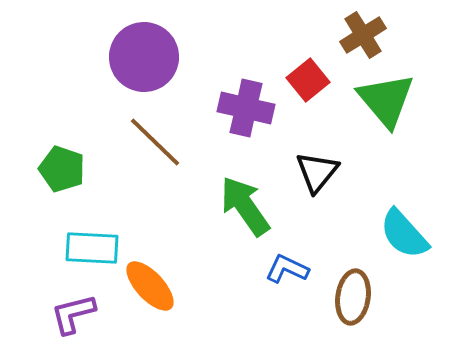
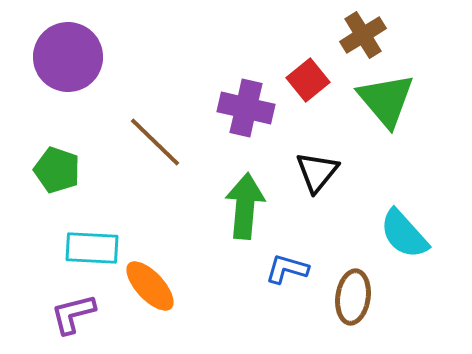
purple circle: moved 76 px left
green pentagon: moved 5 px left, 1 px down
green arrow: rotated 40 degrees clockwise
blue L-shape: rotated 9 degrees counterclockwise
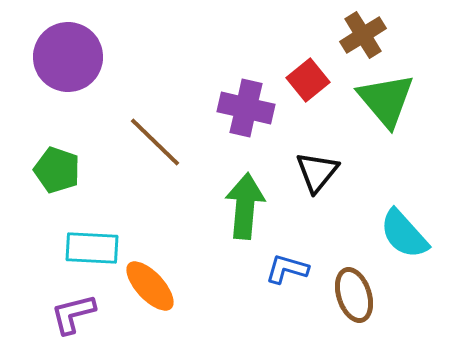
brown ellipse: moved 1 px right, 2 px up; rotated 26 degrees counterclockwise
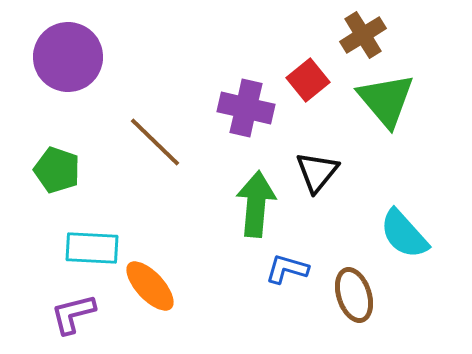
green arrow: moved 11 px right, 2 px up
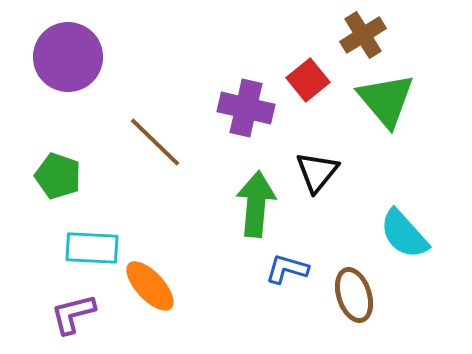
green pentagon: moved 1 px right, 6 px down
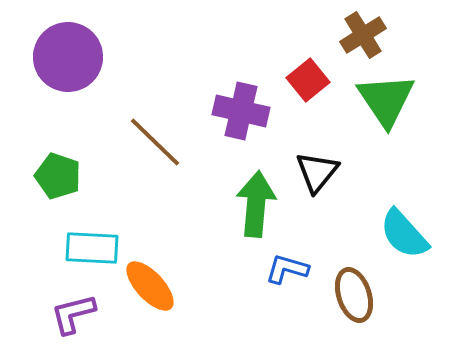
green triangle: rotated 6 degrees clockwise
purple cross: moved 5 px left, 3 px down
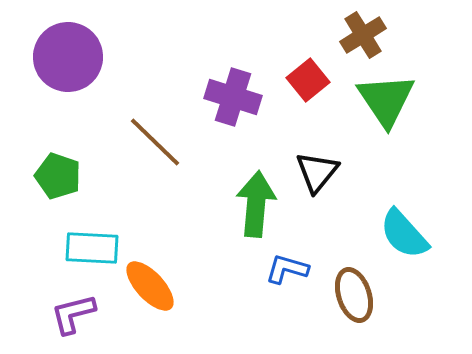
purple cross: moved 8 px left, 14 px up; rotated 4 degrees clockwise
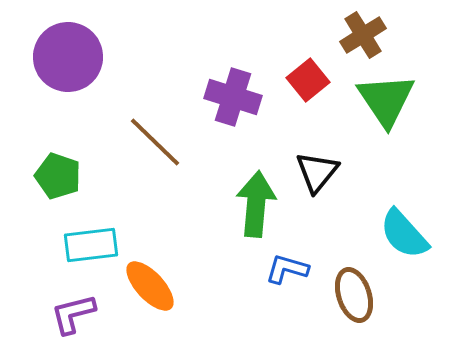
cyan rectangle: moved 1 px left, 3 px up; rotated 10 degrees counterclockwise
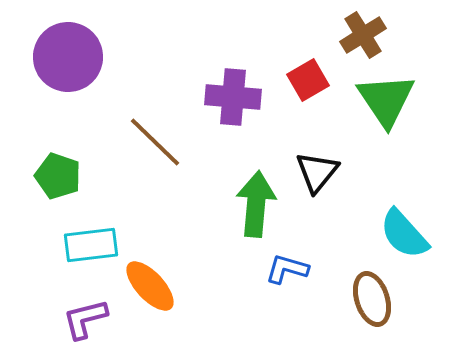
red square: rotated 9 degrees clockwise
purple cross: rotated 12 degrees counterclockwise
brown ellipse: moved 18 px right, 4 px down
purple L-shape: moved 12 px right, 5 px down
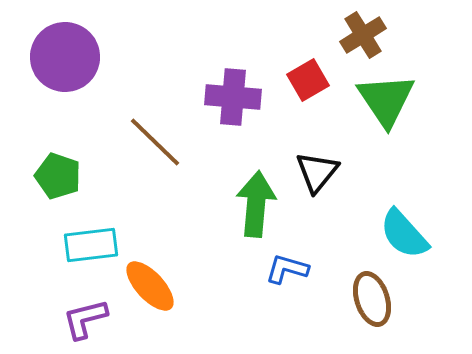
purple circle: moved 3 px left
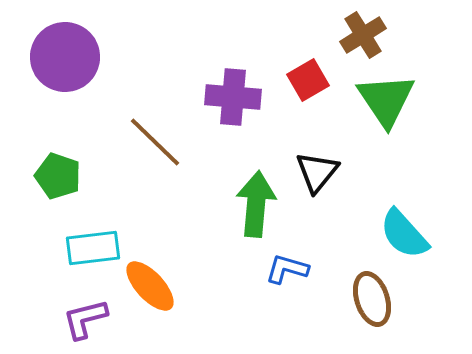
cyan rectangle: moved 2 px right, 3 px down
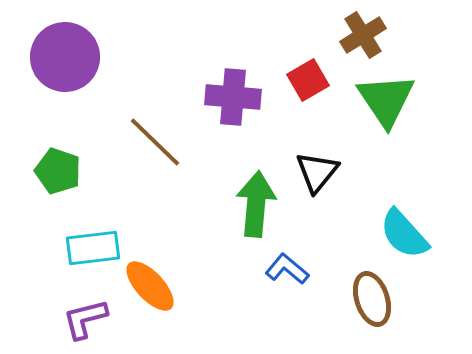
green pentagon: moved 5 px up
blue L-shape: rotated 24 degrees clockwise
